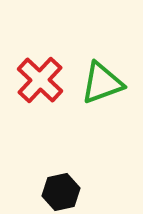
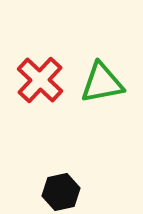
green triangle: rotated 9 degrees clockwise
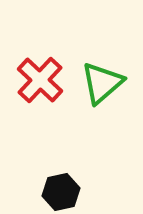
green triangle: rotated 30 degrees counterclockwise
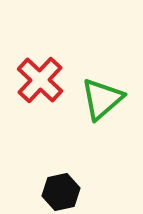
green triangle: moved 16 px down
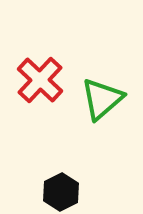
black hexagon: rotated 15 degrees counterclockwise
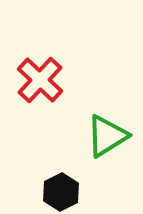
green triangle: moved 5 px right, 37 px down; rotated 9 degrees clockwise
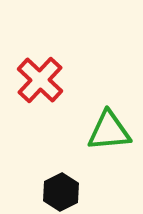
green triangle: moved 2 px right, 5 px up; rotated 27 degrees clockwise
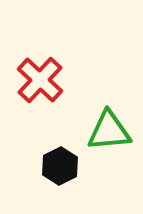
black hexagon: moved 1 px left, 26 px up
